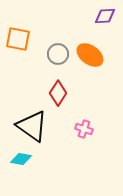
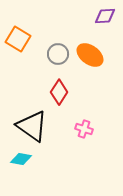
orange square: rotated 20 degrees clockwise
red diamond: moved 1 px right, 1 px up
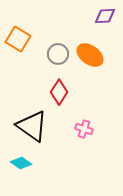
cyan diamond: moved 4 px down; rotated 25 degrees clockwise
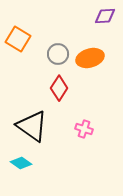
orange ellipse: moved 3 px down; rotated 52 degrees counterclockwise
red diamond: moved 4 px up
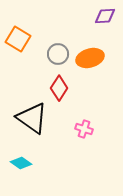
black triangle: moved 8 px up
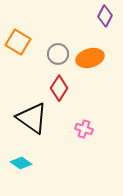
purple diamond: rotated 60 degrees counterclockwise
orange square: moved 3 px down
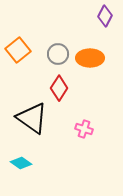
orange square: moved 8 px down; rotated 20 degrees clockwise
orange ellipse: rotated 16 degrees clockwise
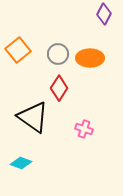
purple diamond: moved 1 px left, 2 px up
black triangle: moved 1 px right, 1 px up
cyan diamond: rotated 15 degrees counterclockwise
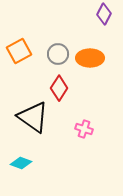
orange square: moved 1 px right, 1 px down; rotated 10 degrees clockwise
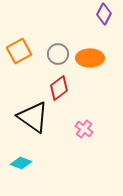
red diamond: rotated 20 degrees clockwise
pink cross: rotated 18 degrees clockwise
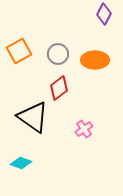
orange ellipse: moved 5 px right, 2 px down
pink cross: rotated 18 degrees clockwise
